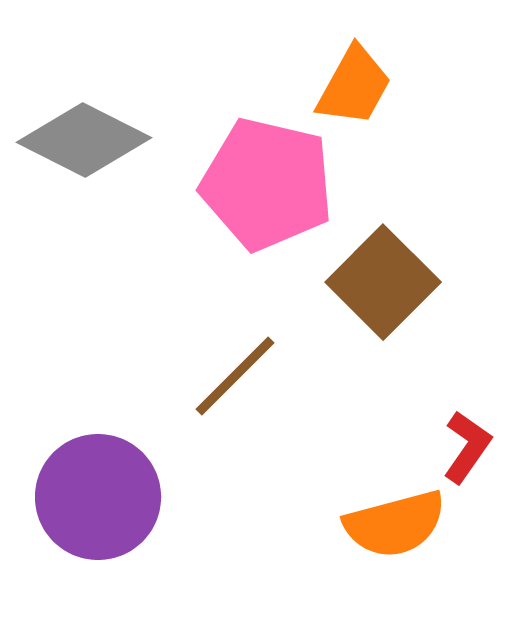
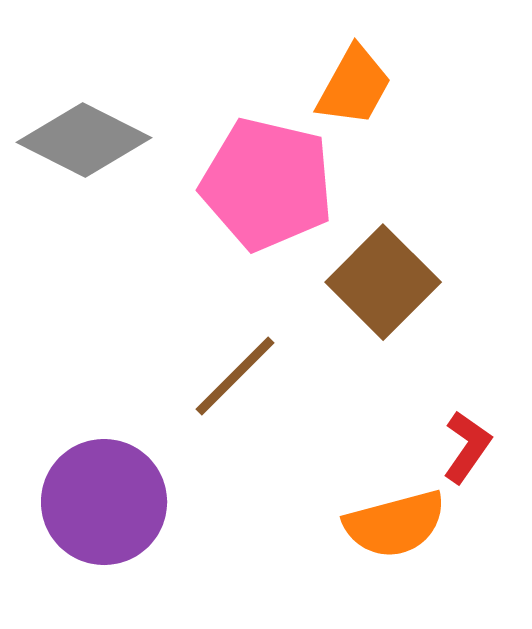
purple circle: moved 6 px right, 5 px down
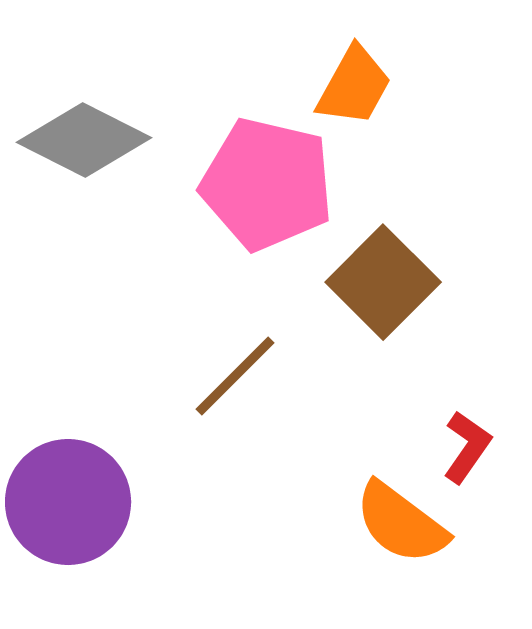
purple circle: moved 36 px left
orange semicircle: moved 6 px right, 1 px up; rotated 52 degrees clockwise
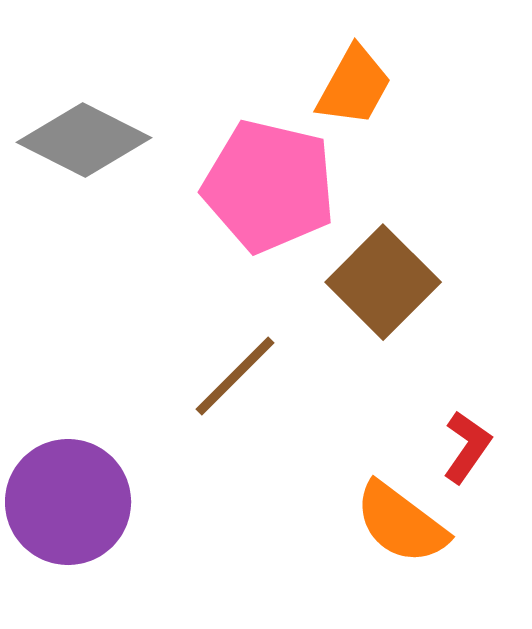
pink pentagon: moved 2 px right, 2 px down
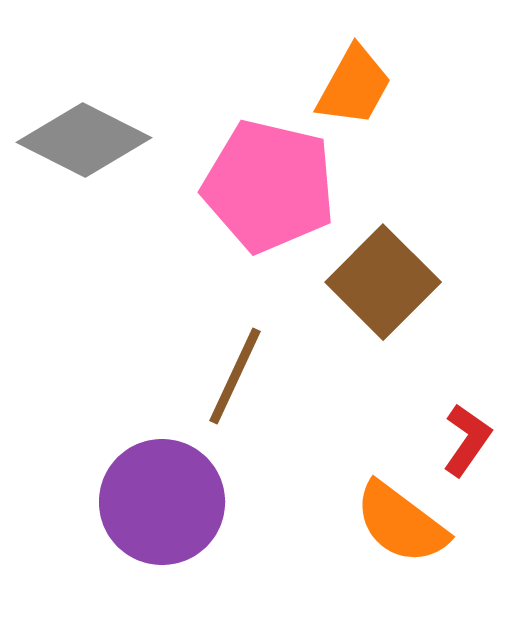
brown line: rotated 20 degrees counterclockwise
red L-shape: moved 7 px up
purple circle: moved 94 px right
